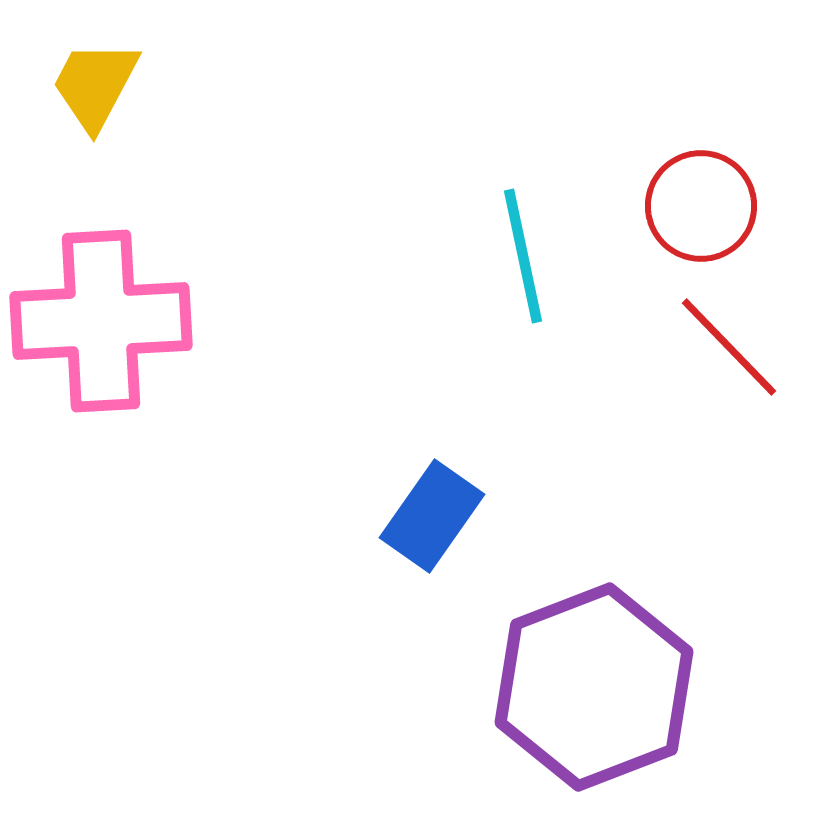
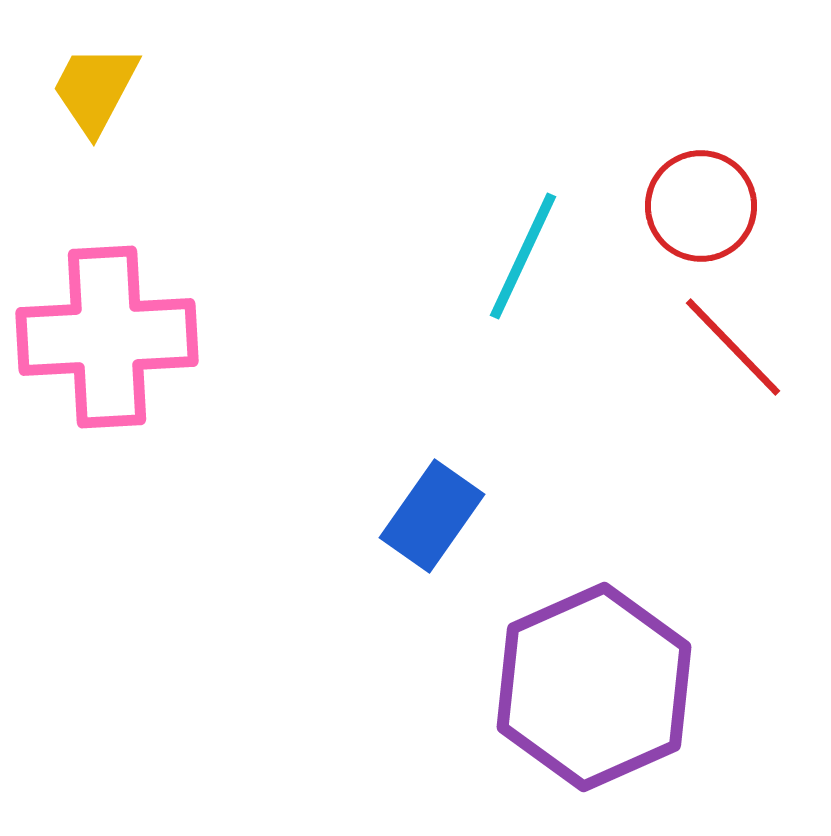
yellow trapezoid: moved 4 px down
cyan line: rotated 37 degrees clockwise
pink cross: moved 6 px right, 16 px down
red line: moved 4 px right
purple hexagon: rotated 3 degrees counterclockwise
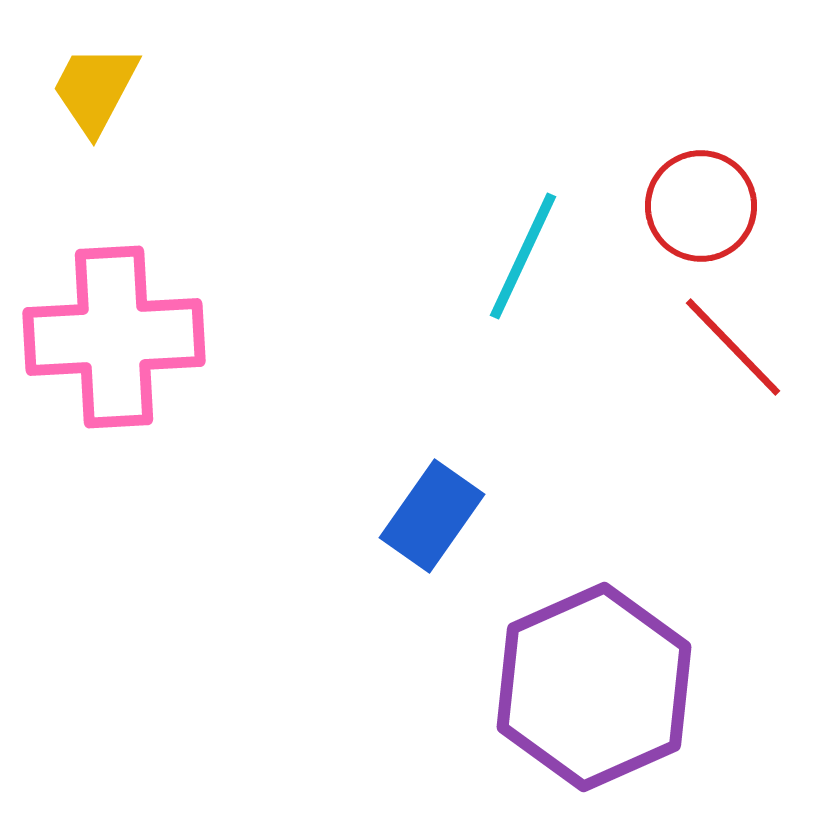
pink cross: moved 7 px right
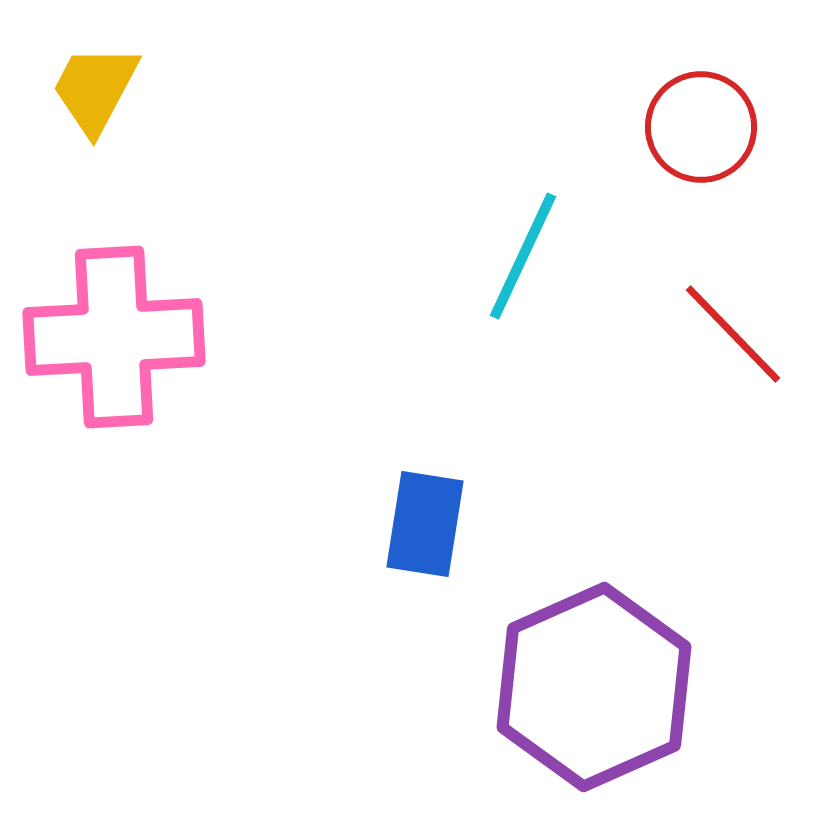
red circle: moved 79 px up
red line: moved 13 px up
blue rectangle: moved 7 px left, 8 px down; rotated 26 degrees counterclockwise
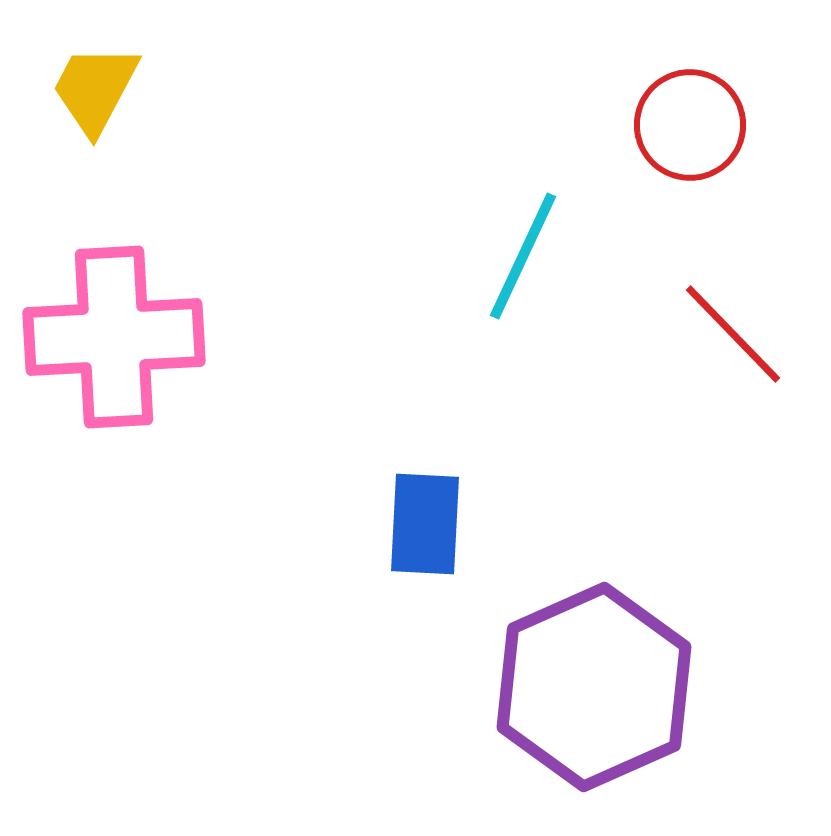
red circle: moved 11 px left, 2 px up
blue rectangle: rotated 6 degrees counterclockwise
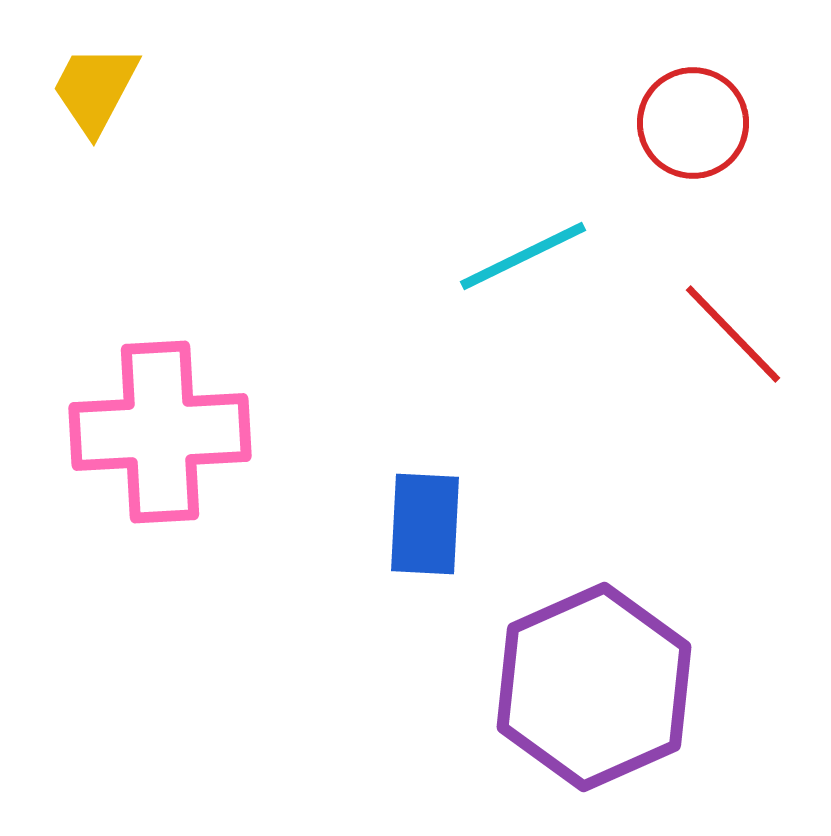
red circle: moved 3 px right, 2 px up
cyan line: rotated 39 degrees clockwise
pink cross: moved 46 px right, 95 px down
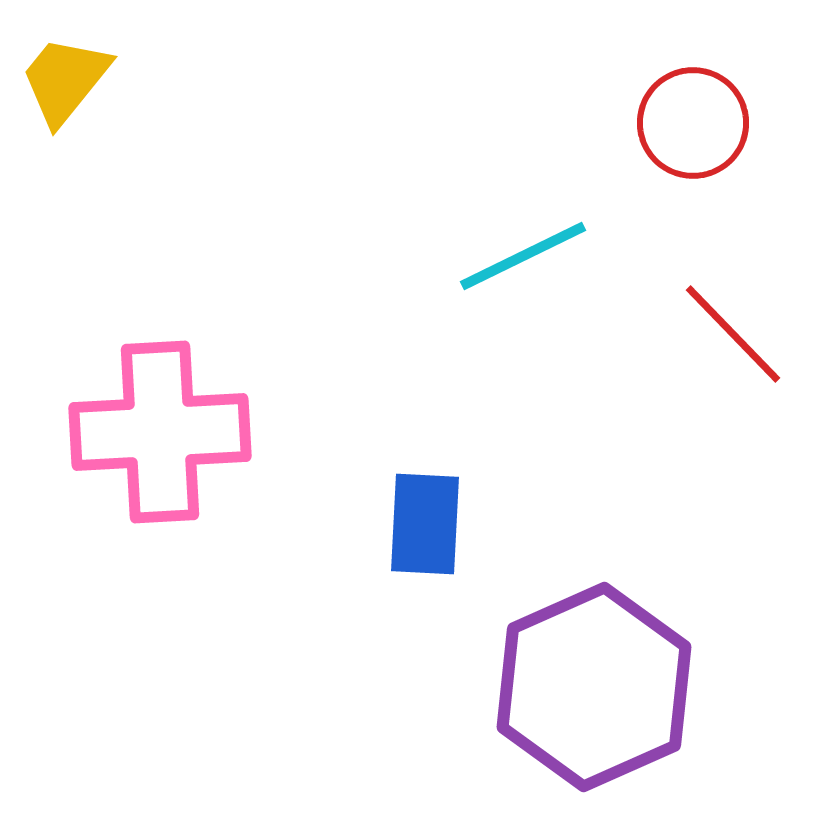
yellow trapezoid: moved 30 px left, 9 px up; rotated 11 degrees clockwise
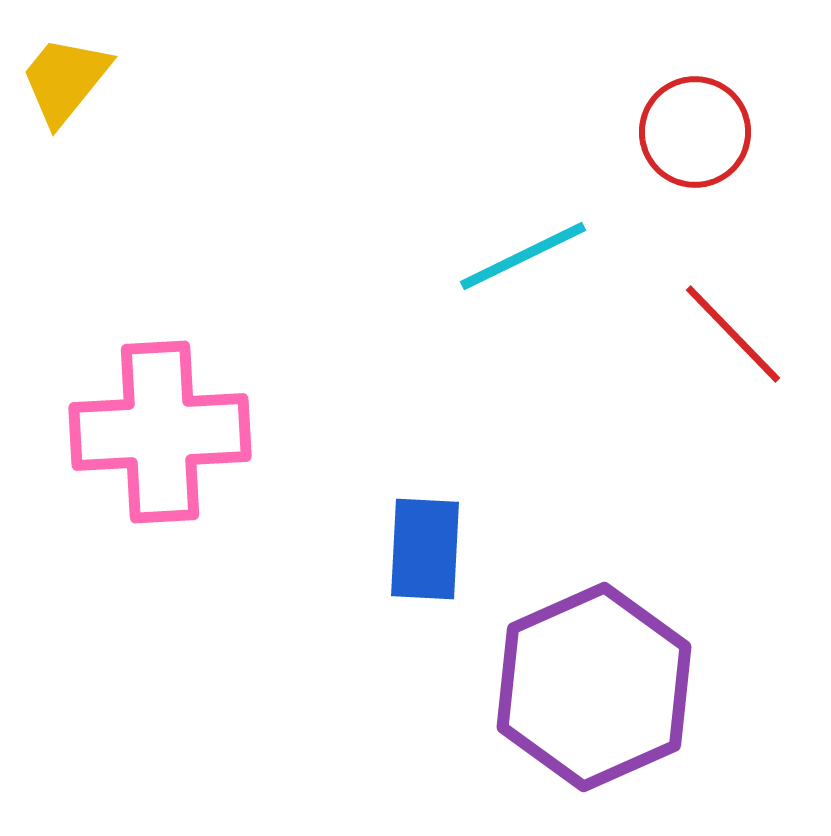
red circle: moved 2 px right, 9 px down
blue rectangle: moved 25 px down
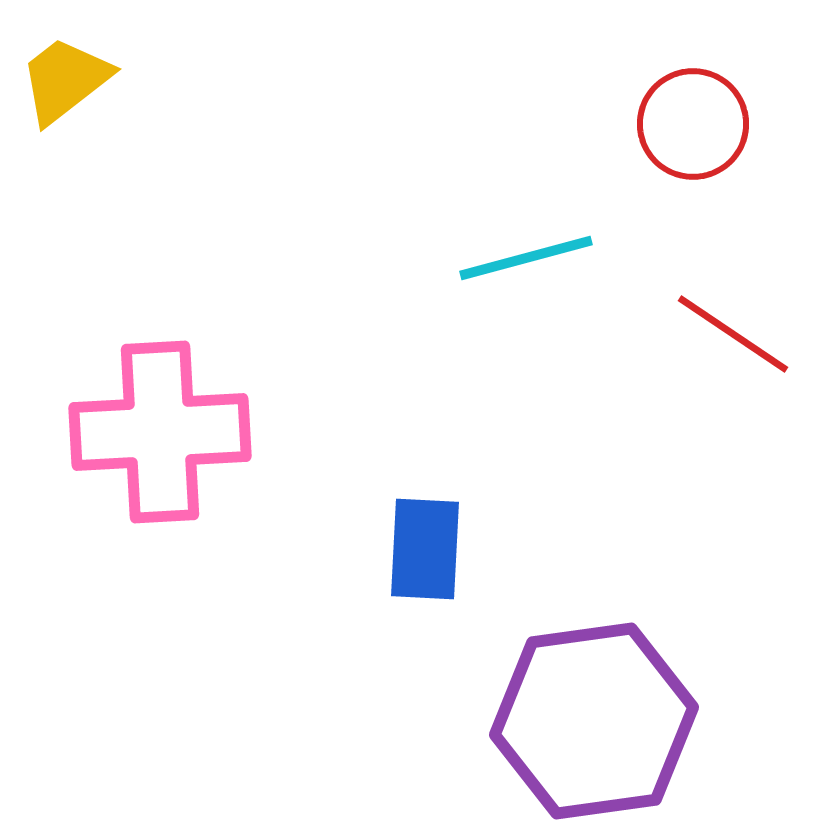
yellow trapezoid: rotated 13 degrees clockwise
red circle: moved 2 px left, 8 px up
cyan line: moved 3 px right, 2 px down; rotated 11 degrees clockwise
red line: rotated 12 degrees counterclockwise
purple hexagon: moved 34 px down; rotated 16 degrees clockwise
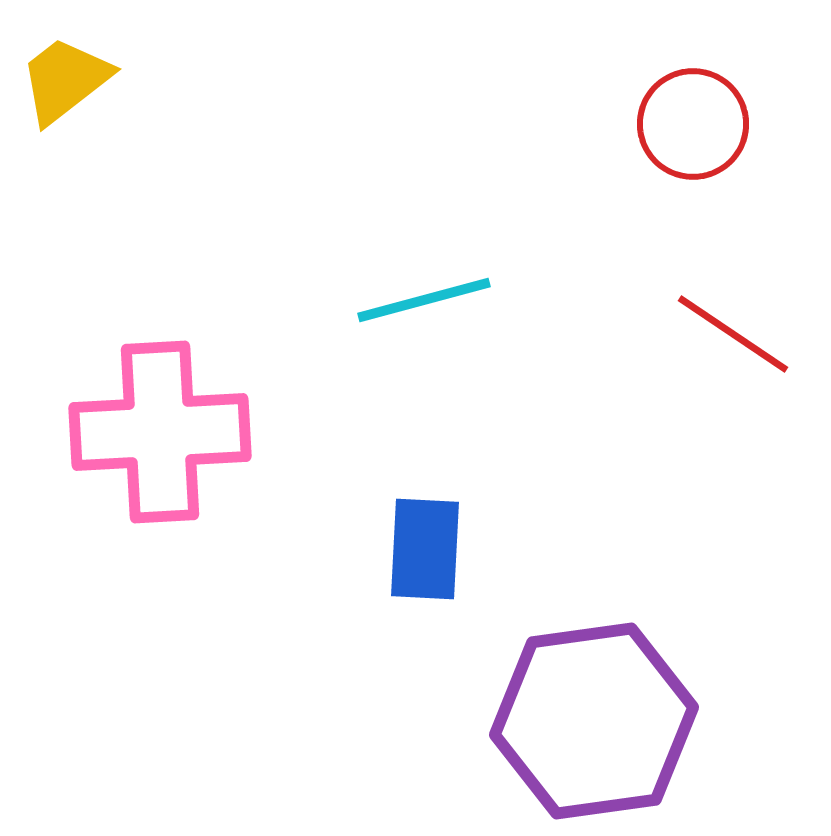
cyan line: moved 102 px left, 42 px down
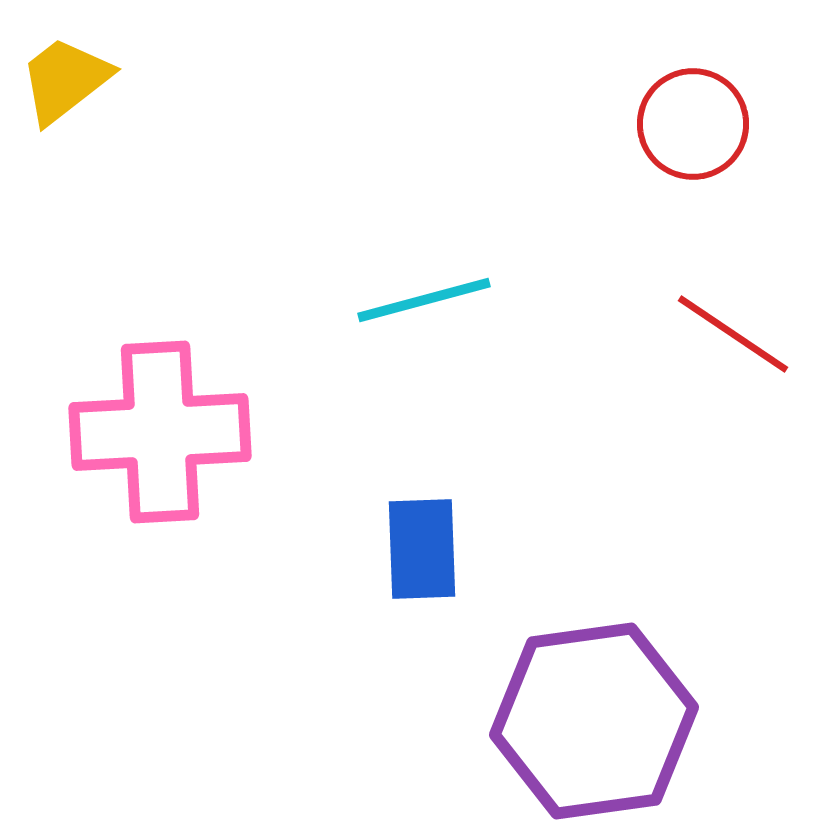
blue rectangle: moved 3 px left; rotated 5 degrees counterclockwise
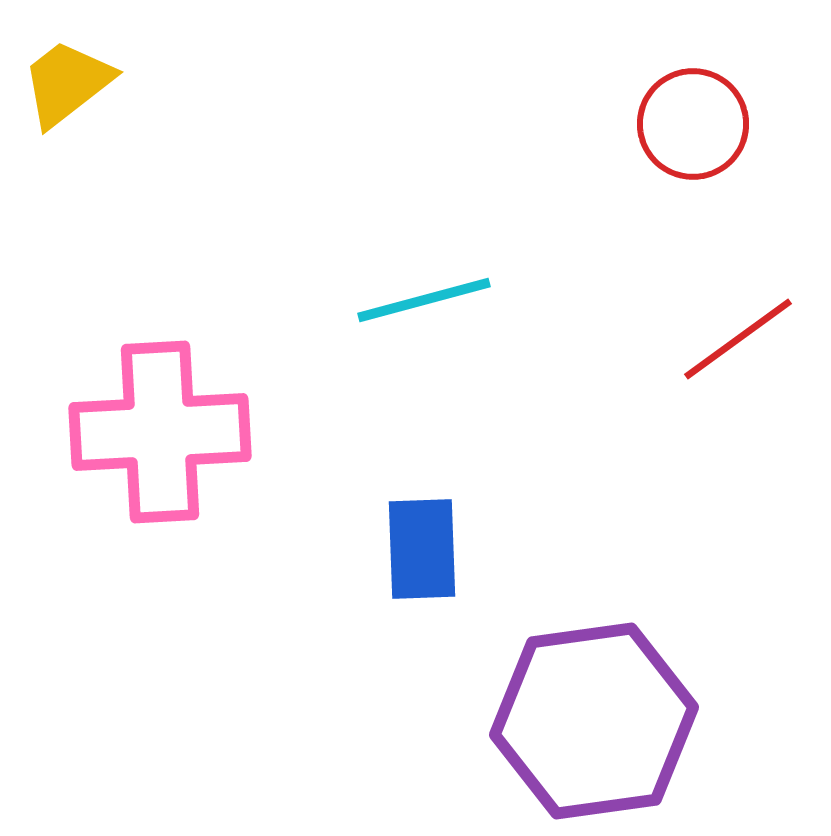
yellow trapezoid: moved 2 px right, 3 px down
red line: moved 5 px right, 5 px down; rotated 70 degrees counterclockwise
